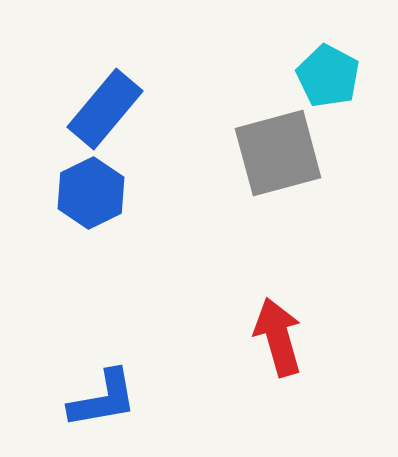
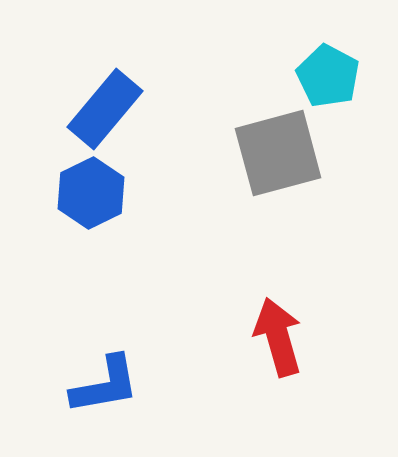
blue L-shape: moved 2 px right, 14 px up
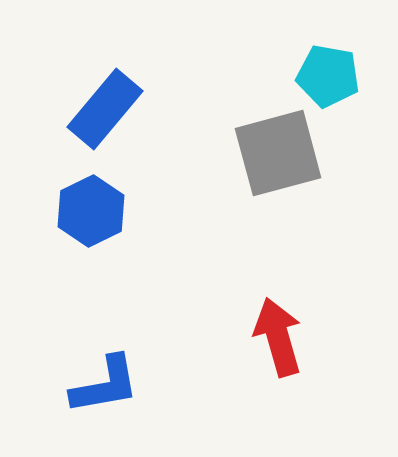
cyan pentagon: rotated 18 degrees counterclockwise
blue hexagon: moved 18 px down
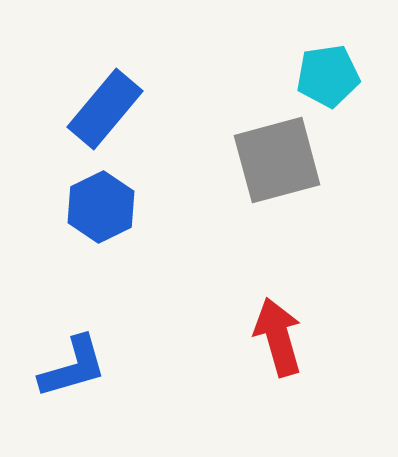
cyan pentagon: rotated 18 degrees counterclockwise
gray square: moved 1 px left, 7 px down
blue hexagon: moved 10 px right, 4 px up
blue L-shape: moved 32 px left, 18 px up; rotated 6 degrees counterclockwise
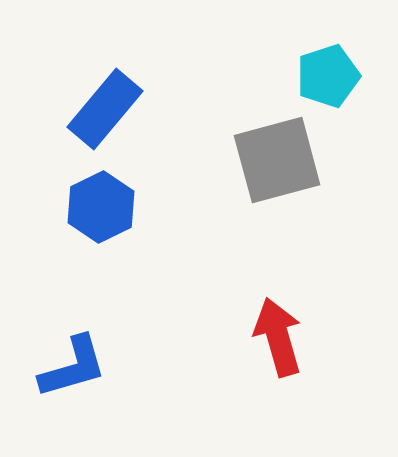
cyan pentagon: rotated 10 degrees counterclockwise
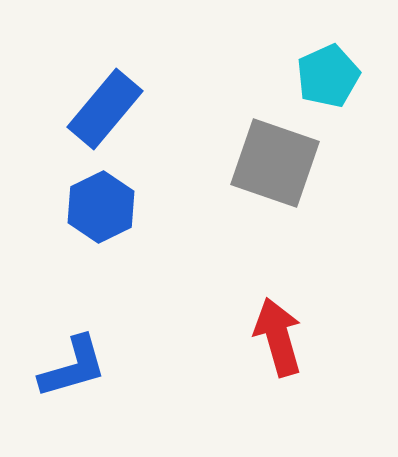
cyan pentagon: rotated 6 degrees counterclockwise
gray square: moved 2 px left, 3 px down; rotated 34 degrees clockwise
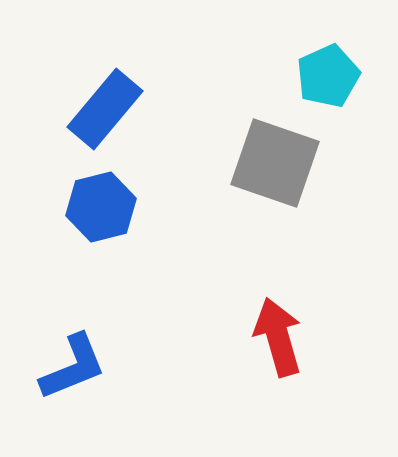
blue hexagon: rotated 12 degrees clockwise
blue L-shape: rotated 6 degrees counterclockwise
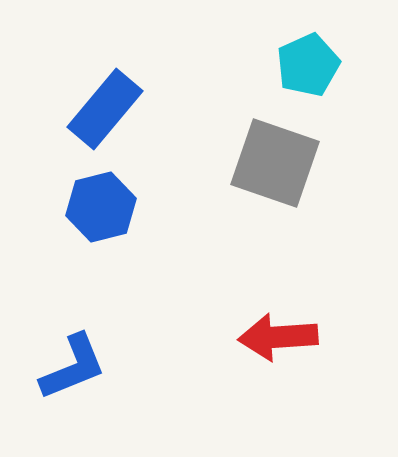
cyan pentagon: moved 20 px left, 11 px up
red arrow: rotated 78 degrees counterclockwise
